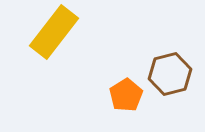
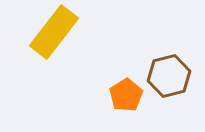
brown hexagon: moved 1 px left, 2 px down
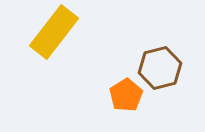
brown hexagon: moved 9 px left, 8 px up
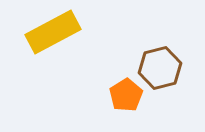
yellow rectangle: moved 1 px left; rotated 24 degrees clockwise
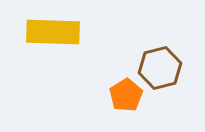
yellow rectangle: rotated 30 degrees clockwise
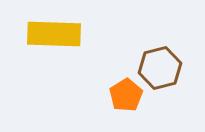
yellow rectangle: moved 1 px right, 2 px down
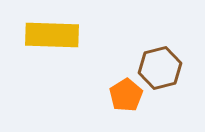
yellow rectangle: moved 2 px left, 1 px down
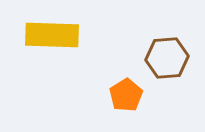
brown hexagon: moved 7 px right, 10 px up; rotated 9 degrees clockwise
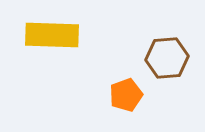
orange pentagon: rotated 12 degrees clockwise
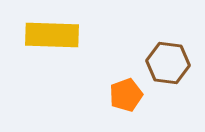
brown hexagon: moved 1 px right, 5 px down; rotated 12 degrees clockwise
